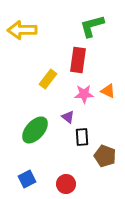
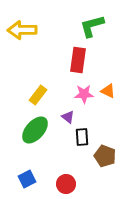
yellow rectangle: moved 10 px left, 16 px down
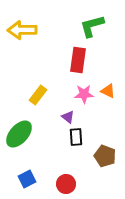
green ellipse: moved 16 px left, 4 px down
black rectangle: moved 6 px left
